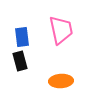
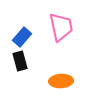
pink trapezoid: moved 3 px up
blue rectangle: rotated 48 degrees clockwise
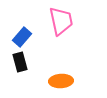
pink trapezoid: moved 6 px up
black rectangle: moved 1 px down
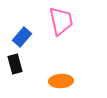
black rectangle: moved 5 px left, 2 px down
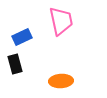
blue rectangle: rotated 24 degrees clockwise
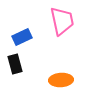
pink trapezoid: moved 1 px right
orange ellipse: moved 1 px up
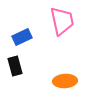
black rectangle: moved 2 px down
orange ellipse: moved 4 px right, 1 px down
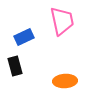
blue rectangle: moved 2 px right
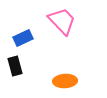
pink trapezoid: rotated 32 degrees counterclockwise
blue rectangle: moved 1 px left, 1 px down
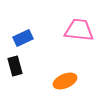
pink trapezoid: moved 17 px right, 9 px down; rotated 40 degrees counterclockwise
orange ellipse: rotated 20 degrees counterclockwise
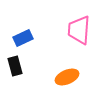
pink trapezoid: rotated 92 degrees counterclockwise
orange ellipse: moved 2 px right, 4 px up
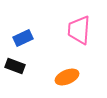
black rectangle: rotated 54 degrees counterclockwise
